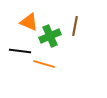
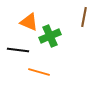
brown line: moved 9 px right, 9 px up
black line: moved 2 px left, 1 px up
orange line: moved 5 px left, 8 px down
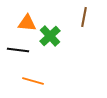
orange triangle: moved 2 px left, 1 px down; rotated 18 degrees counterclockwise
green cross: rotated 20 degrees counterclockwise
orange line: moved 6 px left, 9 px down
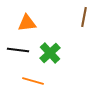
orange triangle: rotated 12 degrees counterclockwise
green cross: moved 17 px down
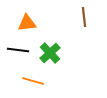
brown line: rotated 18 degrees counterclockwise
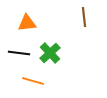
black line: moved 1 px right, 3 px down
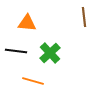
orange triangle: rotated 12 degrees clockwise
black line: moved 3 px left, 2 px up
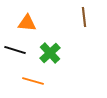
black line: moved 1 px left, 1 px up; rotated 10 degrees clockwise
